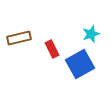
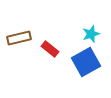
red rectangle: moved 2 px left; rotated 24 degrees counterclockwise
blue square: moved 6 px right, 2 px up
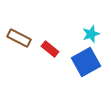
brown rectangle: rotated 40 degrees clockwise
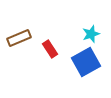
brown rectangle: rotated 50 degrees counterclockwise
red rectangle: rotated 18 degrees clockwise
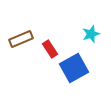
brown rectangle: moved 2 px right, 1 px down
blue square: moved 12 px left, 6 px down
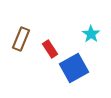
cyan star: rotated 18 degrees counterclockwise
brown rectangle: rotated 45 degrees counterclockwise
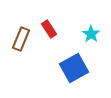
red rectangle: moved 1 px left, 20 px up
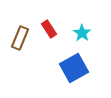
cyan star: moved 9 px left, 1 px up
brown rectangle: moved 1 px left, 1 px up
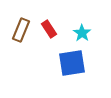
brown rectangle: moved 1 px right, 8 px up
blue square: moved 2 px left, 5 px up; rotated 20 degrees clockwise
